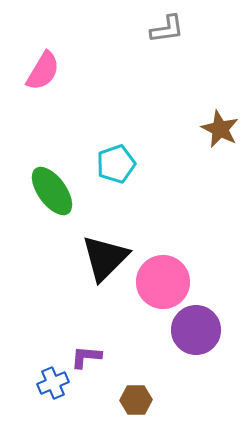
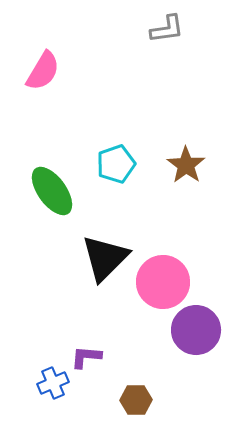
brown star: moved 34 px left, 36 px down; rotated 9 degrees clockwise
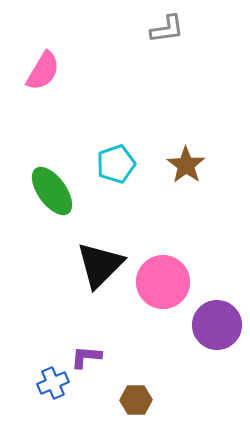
black triangle: moved 5 px left, 7 px down
purple circle: moved 21 px right, 5 px up
